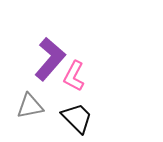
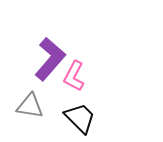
gray triangle: rotated 20 degrees clockwise
black trapezoid: moved 3 px right
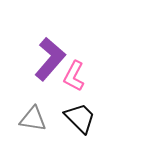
gray triangle: moved 3 px right, 13 px down
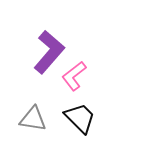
purple L-shape: moved 1 px left, 7 px up
pink L-shape: rotated 24 degrees clockwise
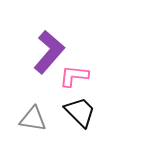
pink L-shape: rotated 44 degrees clockwise
black trapezoid: moved 6 px up
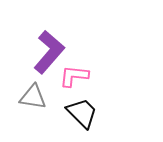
black trapezoid: moved 2 px right, 1 px down
gray triangle: moved 22 px up
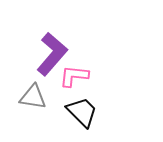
purple L-shape: moved 3 px right, 2 px down
black trapezoid: moved 1 px up
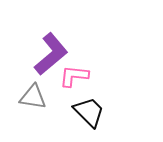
purple L-shape: moved 1 px left; rotated 9 degrees clockwise
black trapezoid: moved 7 px right
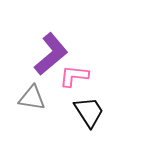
gray triangle: moved 1 px left, 1 px down
black trapezoid: rotated 12 degrees clockwise
